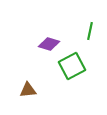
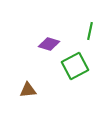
green square: moved 3 px right
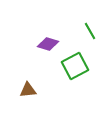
green line: rotated 42 degrees counterclockwise
purple diamond: moved 1 px left
